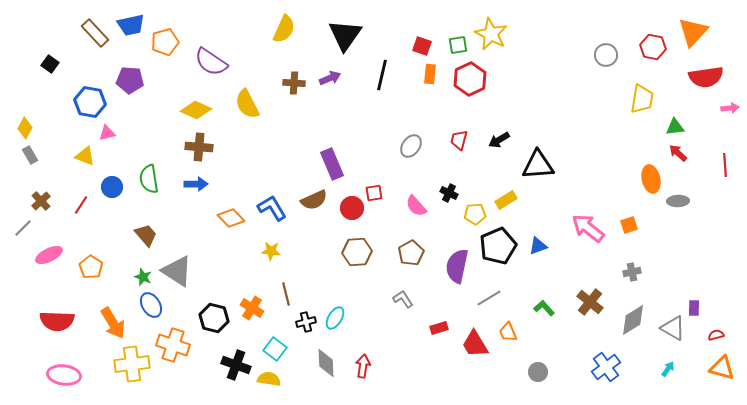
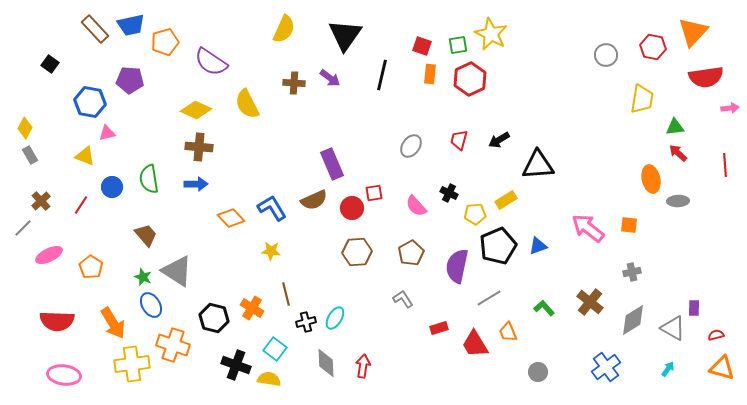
brown rectangle at (95, 33): moved 4 px up
purple arrow at (330, 78): rotated 60 degrees clockwise
orange square at (629, 225): rotated 24 degrees clockwise
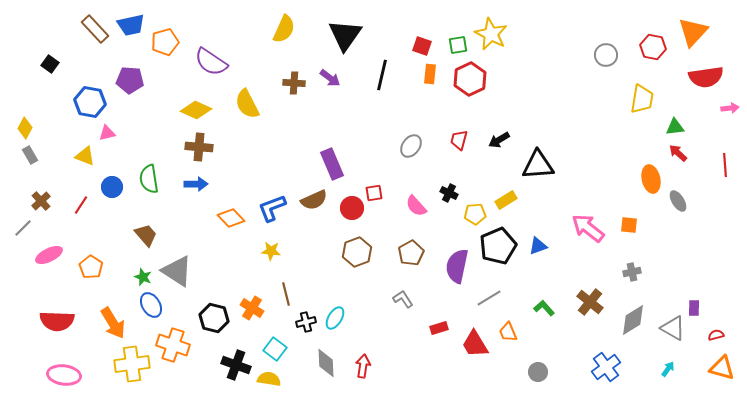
gray ellipse at (678, 201): rotated 60 degrees clockwise
blue L-shape at (272, 208): rotated 80 degrees counterclockwise
brown hexagon at (357, 252): rotated 16 degrees counterclockwise
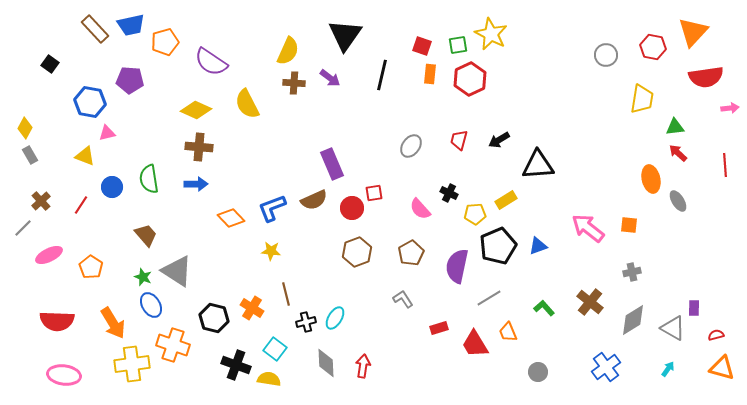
yellow semicircle at (284, 29): moved 4 px right, 22 px down
pink semicircle at (416, 206): moved 4 px right, 3 px down
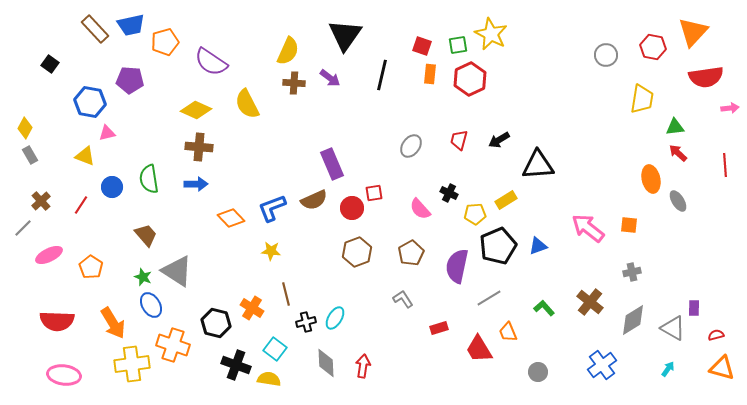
black hexagon at (214, 318): moved 2 px right, 5 px down
red trapezoid at (475, 344): moved 4 px right, 5 px down
blue cross at (606, 367): moved 4 px left, 2 px up
